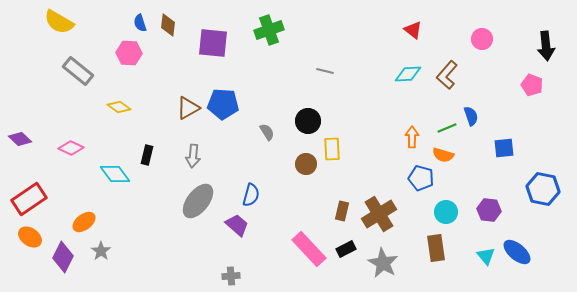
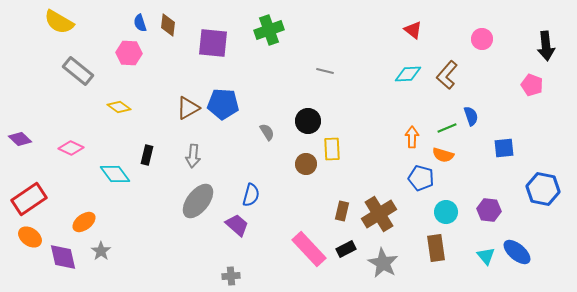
purple diamond at (63, 257): rotated 40 degrees counterclockwise
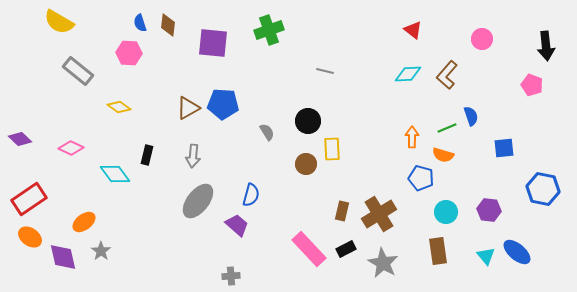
brown rectangle at (436, 248): moved 2 px right, 3 px down
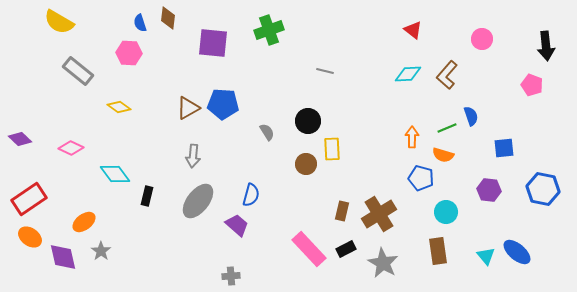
brown diamond at (168, 25): moved 7 px up
black rectangle at (147, 155): moved 41 px down
purple hexagon at (489, 210): moved 20 px up
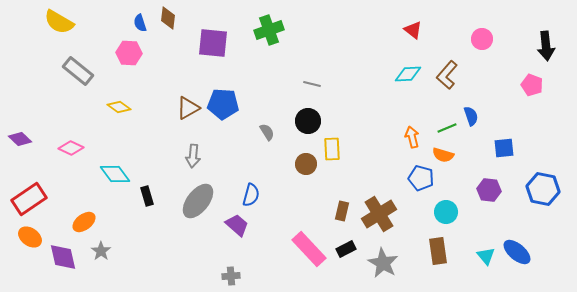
gray line at (325, 71): moved 13 px left, 13 px down
orange arrow at (412, 137): rotated 15 degrees counterclockwise
black rectangle at (147, 196): rotated 30 degrees counterclockwise
